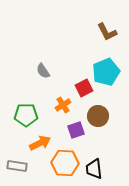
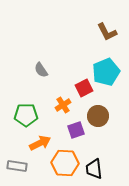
gray semicircle: moved 2 px left, 1 px up
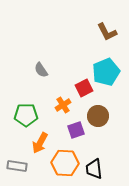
orange arrow: rotated 145 degrees clockwise
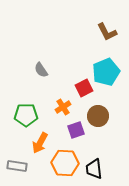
orange cross: moved 2 px down
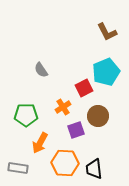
gray rectangle: moved 1 px right, 2 px down
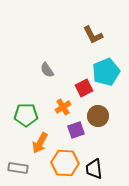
brown L-shape: moved 14 px left, 3 px down
gray semicircle: moved 6 px right
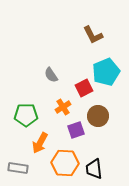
gray semicircle: moved 4 px right, 5 px down
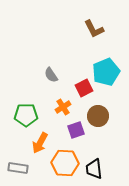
brown L-shape: moved 1 px right, 6 px up
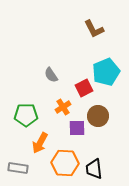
purple square: moved 1 px right, 2 px up; rotated 18 degrees clockwise
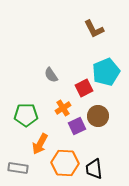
orange cross: moved 1 px down
purple square: moved 2 px up; rotated 24 degrees counterclockwise
orange arrow: moved 1 px down
